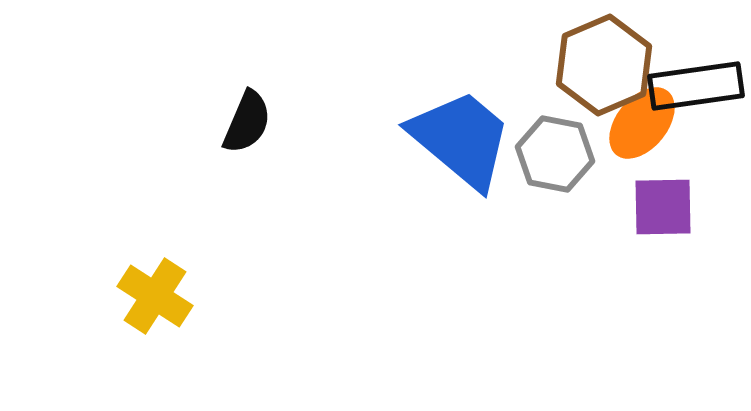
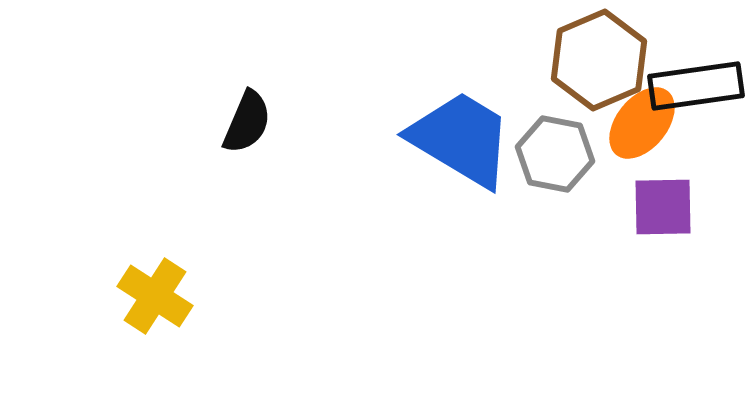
brown hexagon: moved 5 px left, 5 px up
blue trapezoid: rotated 9 degrees counterclockwise
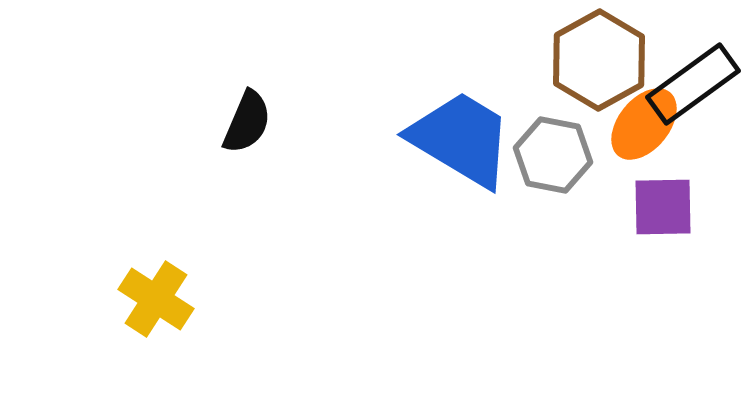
brown hexagon: rotated 6 degrees counterclockwise
black rectangle: moved 3 px left, 2 px up; rotated 28 degrees counterclockwise
orange ellipse: moved 2 px right, 1 px down
gray hexagon: moved 2 px left, 1 px down
yellow cross: moved 1 px right, 3 px down
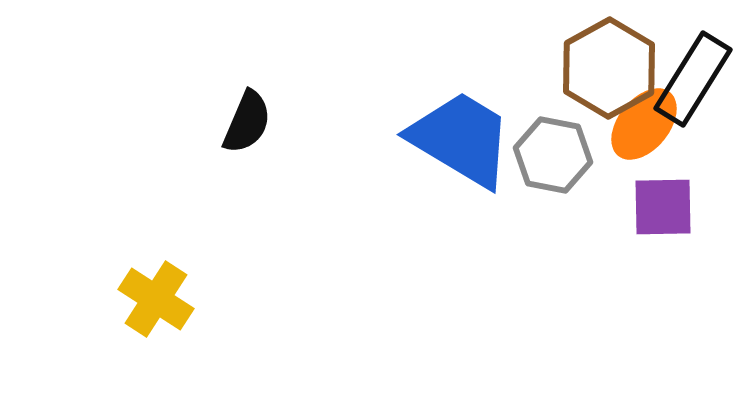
brown hexagon: moved 10 px right, 8 px down
black rectangle: moved 5 px up; rotated 22 degrees counterclockwise
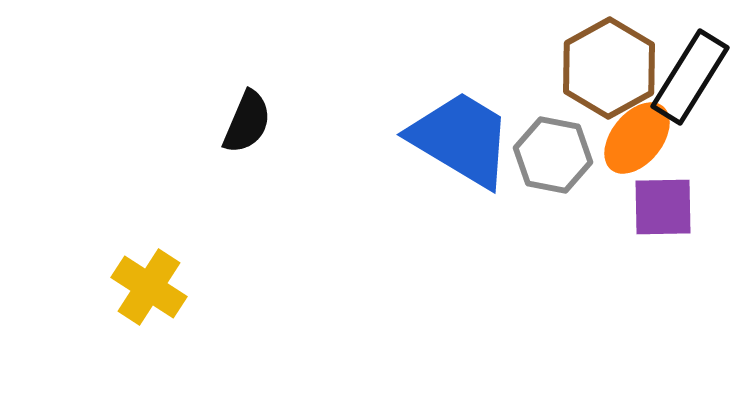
black rectangle: moved 3 px left, 2 px up
orange ellipse: moved 7 px left, 14 px down
yellow cross: moved 7 px left, 12 px up
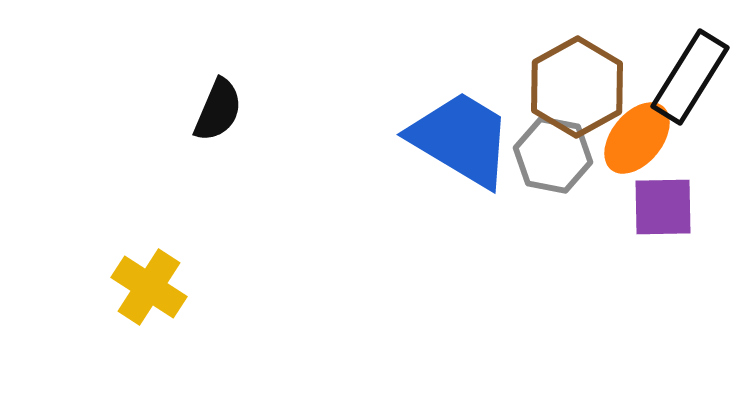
brown hexagon: moved 32 px left, 19 px down
black semicircle: moved 29 px left, 12 px up
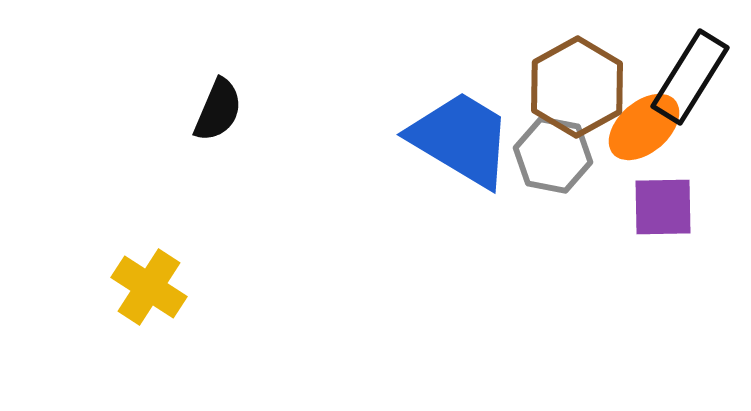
orange ellipse: moved 7 px right, 11 px up; rotated 10 degrees clockwise
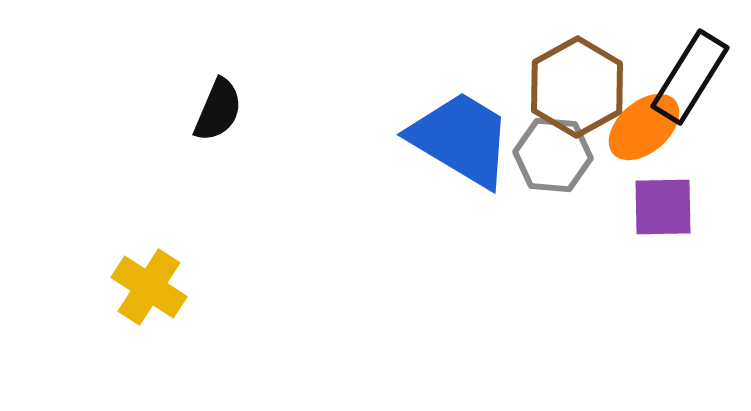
gray hexagon: rotated 6 degrees counterclockwise
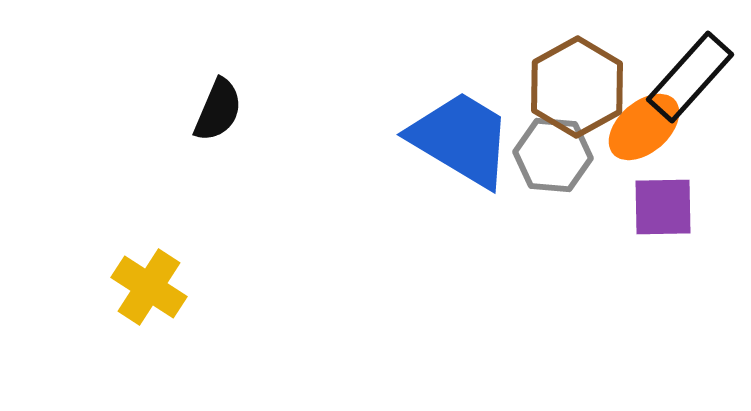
black rectangle: rotated 10 degrees clockwise
